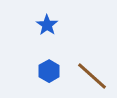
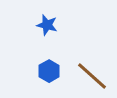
blue star: rotated 20 degrees counterclockwise
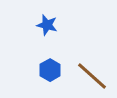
blue hexagon: moved 1 px right, 1 px up
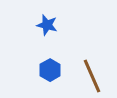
brown line: rotated 24 degrees clockwise
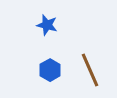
brown line: moved 2 px left, 6 px up
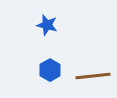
brown line: moved 3 px right, 6 px down; rotated 72 degrees counterclockwise
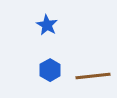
blue star: rotated 15 degrees clockwise
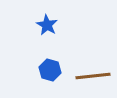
blue hexagon: rotated 15 degrees counterclockwise
